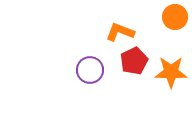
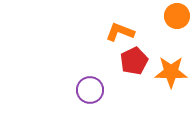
orange circle: moved 2 px right, 1 px up
purple circle: moved 20 px down
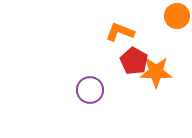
red pentagon: rotated 16 degrees counterclockwise
orange star: moved 15 px left
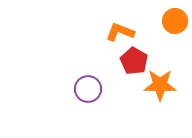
orange circle: moved 2 px left, 5 px down
orange star: moved 4 px right, 13 px down
purple circle: moved 2 px left, 1 px up
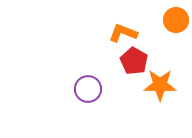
orange circle: moved 1 px right, 1 px up
orange L-shape: moved 3 px right, 1 px down
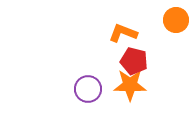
red pentagon: rotated 16 degrees counterclockwise
orange star: moved 30 px left
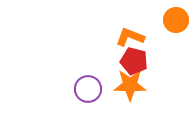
orange L-shape: moved 7 px right, 4 px down
